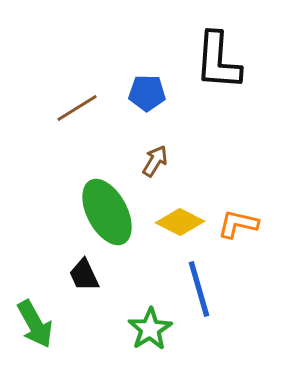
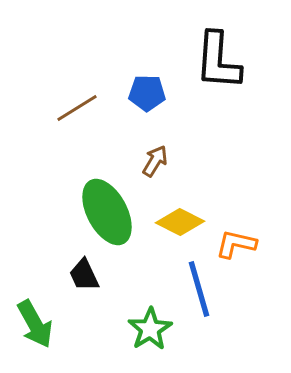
orange L-shape: moved 2 px left, 20 px down
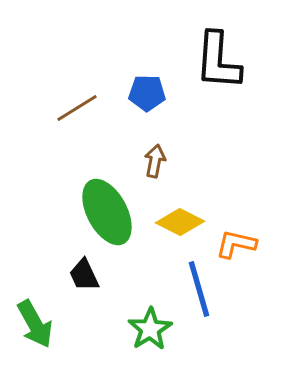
brown arrow: rotated 20 degrees counterclockwise
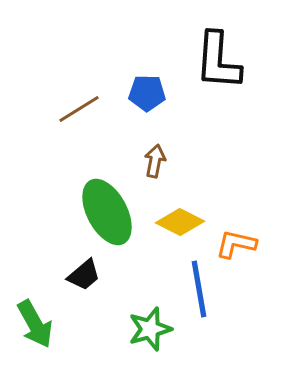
brown line: moved 2 px right, 1 px down
black trapezoid: rotated 105 degrees counterclockwise
blue line: rotated 6 degrees clockwise
green star: rotated 15 degrees clockwise
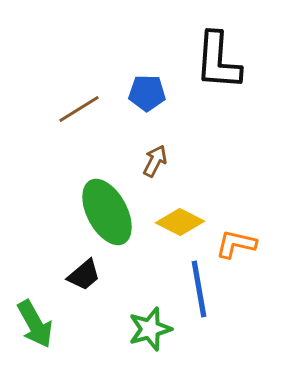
brown arrow: rotated 16 degrees clockwise
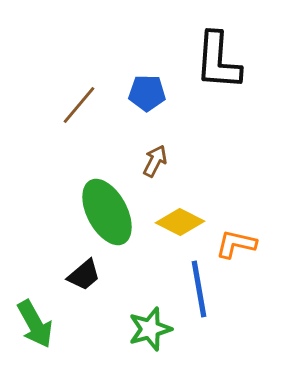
brown line: moved 4 px up; rotated 18 degrees counterclockwise
